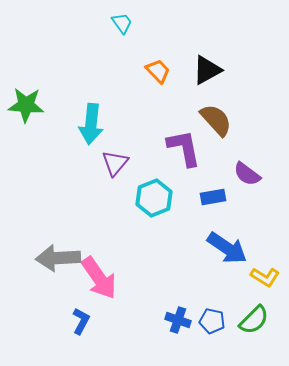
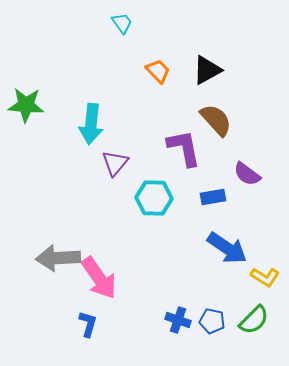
cyan hexagon: rotated 24 degrees clockwise
blue L-shape: moved 7 px right, 3 px down; rotated 12 degrees counterclockwise
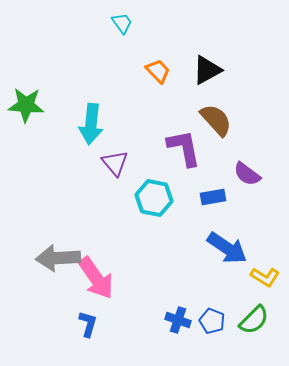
purple triangle: rotated 20 degrees counterclockwise
cyan hexagon: rotated 9 degrees clockwise
pink arrow: moved 3 px left
blue pentagon: rotated 10 degrees clockwise
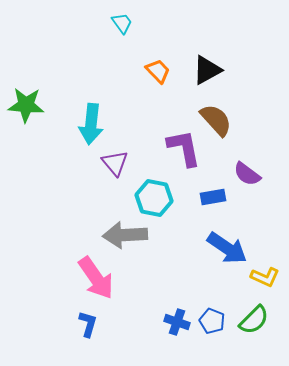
gray arrow: moved 67 px right, 23 px up
yellow L-shape: rotated 8 degrees counterclockwise
blue cross: moved 1 px left, 2 px down
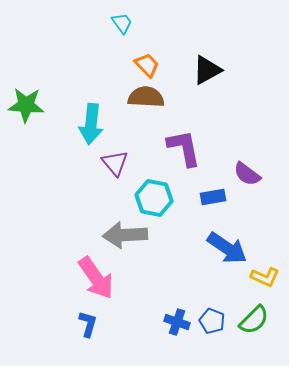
orange trapezoid: moved 11 px left, 6 px up
brown semicircle: moved 70 px left, 23 px up; rotated 45 degrees counterclockwise
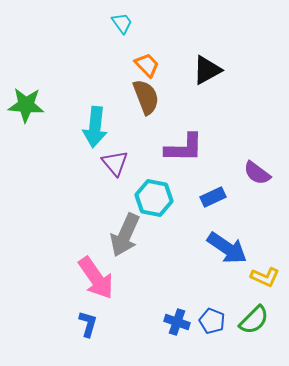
brown semicircle: rotated 66 degrees clockwise
cyan arrow: moved 4 px right, 3 px down
purple L-shape: rotated 102 degrees clockwise
purple semicircle: moved 10 px right, 1 px up
blue rectangle: rotated 15 degrees counterclockwise
gray arrow: rotated 63 degrees counterclockwise
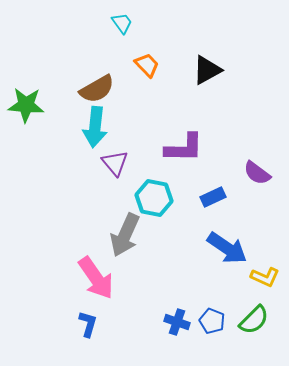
brown semicircle: moved 49 px left, 8 px up; rotated 81 degrees clockwise
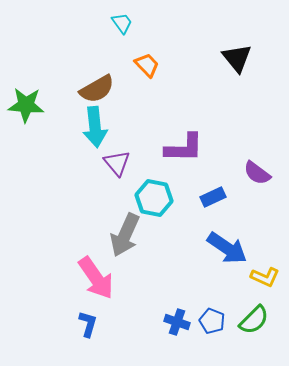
black triangle: moved 30 px right, 12 px up; rotated 40 degrees counterclockwise
cyan arrow: rotated 12 degrees counterclockwise
purple triangle: moved 2 px right
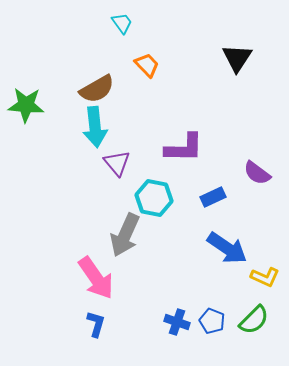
black triangle: rotated 12 degrees clockwise
blue L-shape: moved 8 px right
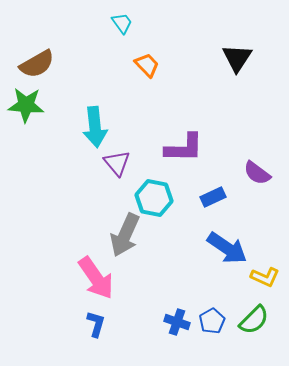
brown semicircle: moved 60 px left, 25 px up
blue pentagon: rotated 20 degrees clockwise
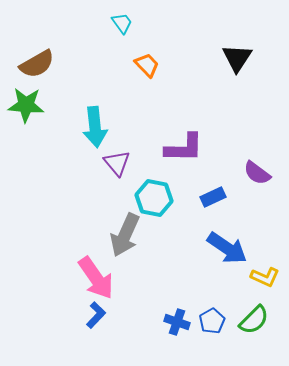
blue L-shape: moved 9 px up; rotated 28 degrees clockwise
